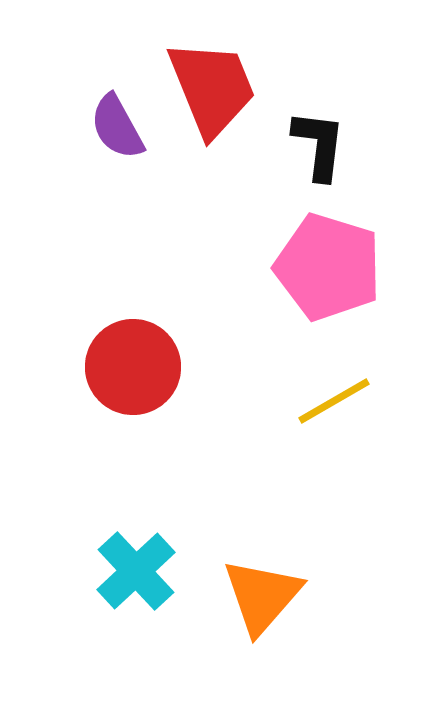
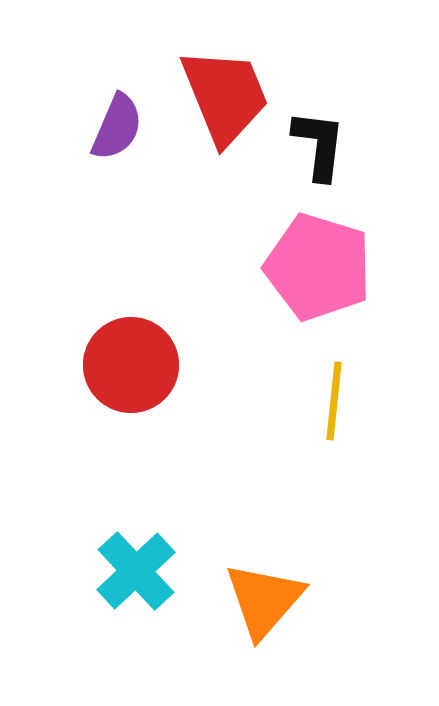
red trapezoid: moved 13 px right, 8 px down
purple semicircle: rotated 128 degrees counterclockwise
pink pentagon: moved 10 px left
red circle: moved 2 px left, 2 px up
yellow line: rotated 54 degrees counterclockwise
orange triangle: moved 2 px right, 4 px down
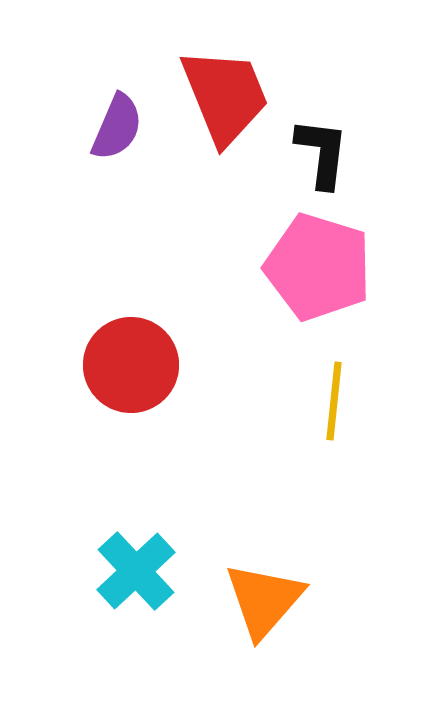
black L-shape: moved 3 px right, 8 px down
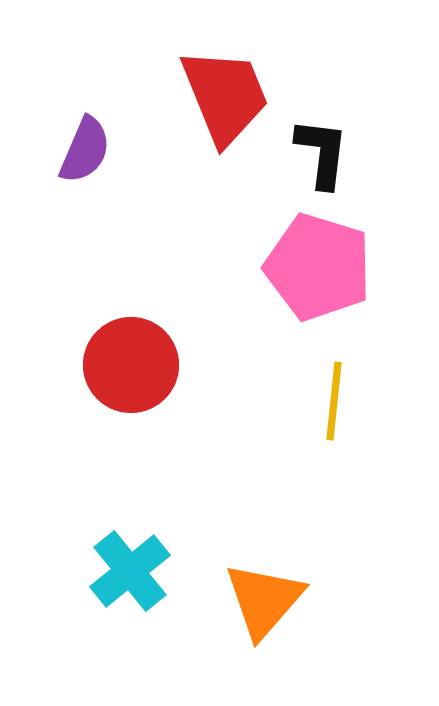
purple semicircle: moved 32 px left, 23 px down
cyan cross: moved 6 px left; rotated 4 degrees clockwise
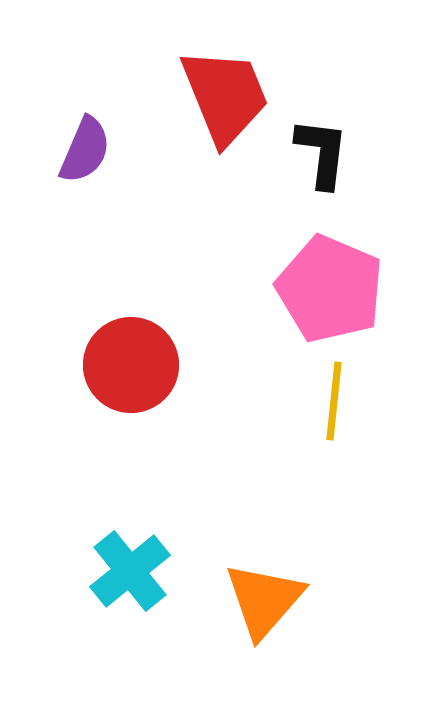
pink pentagon: moved 12 px right, 22 px down; rotated 6 degrees clockwise
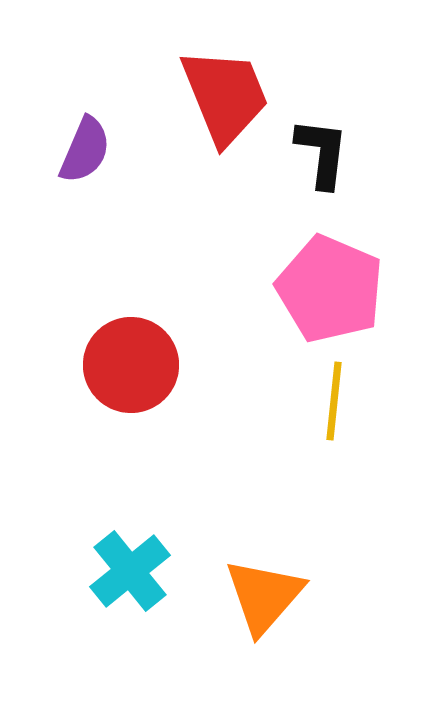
orange triangle: moved 4 px up
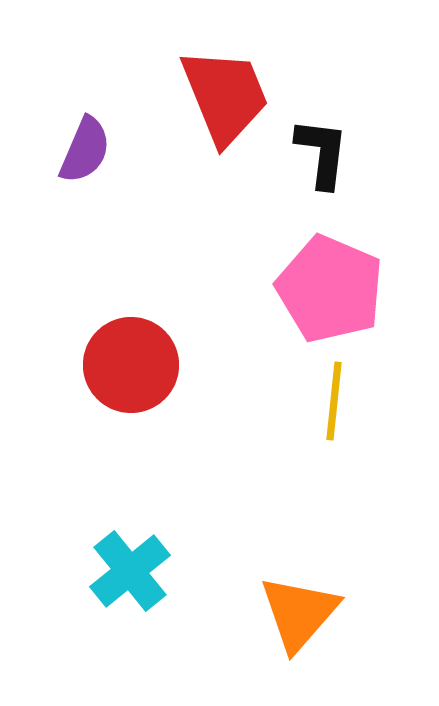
orange triangle: moved 35 px right, 17 px down
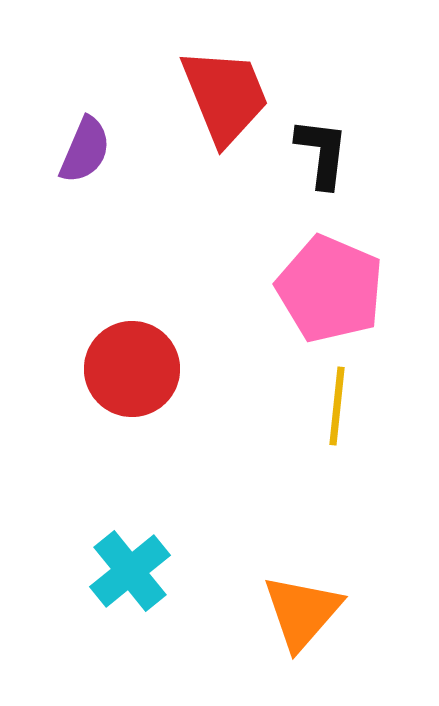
red circle: moved 1 px right, 4 px down
yellow line: moved 3 px right, 5 px down
orange triangle: moved 3 px right, 1 px up
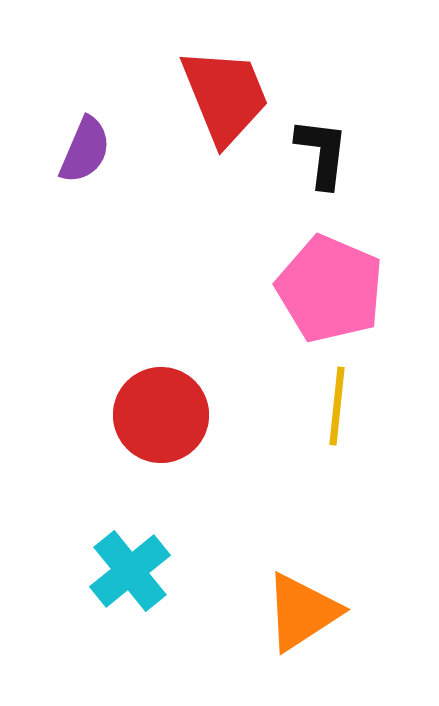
red circle: moved 29 px right, 46 px down
orange triangle: rotated 16 degrees clockwise
